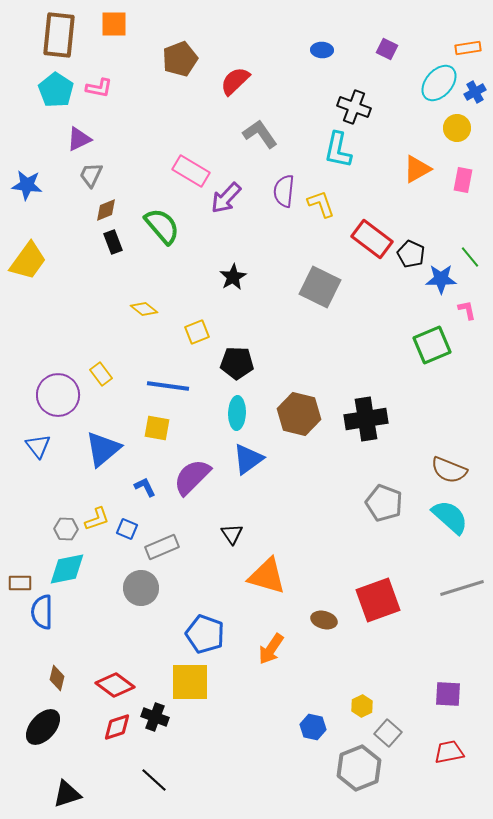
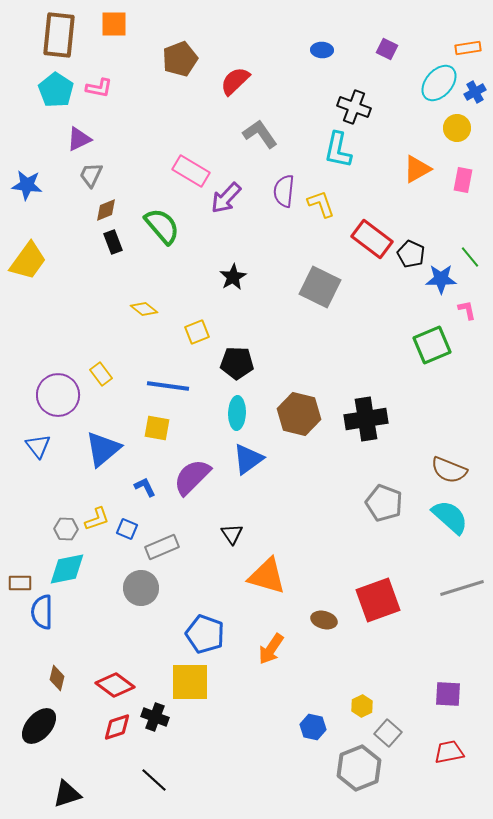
black ellipse at (43, 727): moved 4 px left, 1 px up
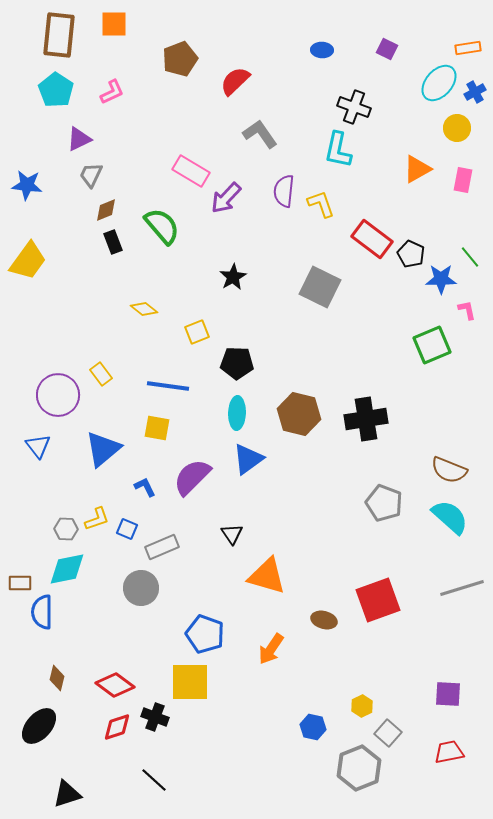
pink L-shape at (99, 88): moved 13 px right, 4 px down; rotated 36 degrees counterclockwise
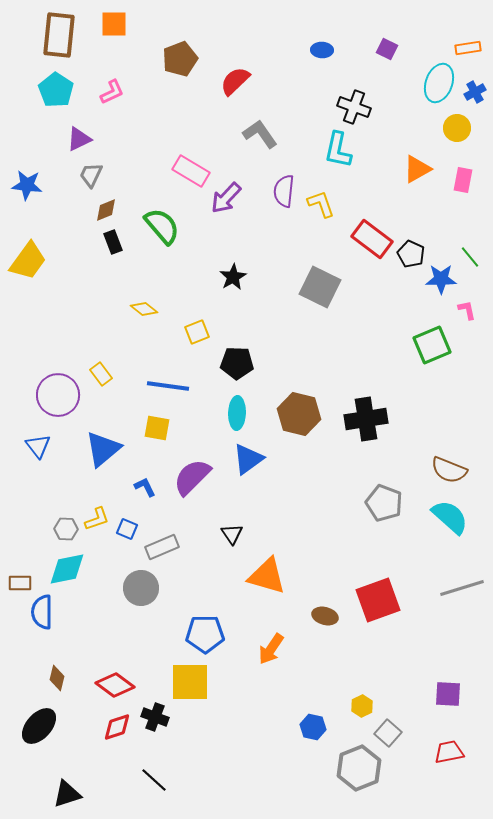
cyan ellipse at (439, 83): rotated 21 degrees counterclockwise
brown ellipse at (324, 620): moved 1 px right, 4 px up
blue pentagon at (205, 634): rotated 21 degrees counterclockwise
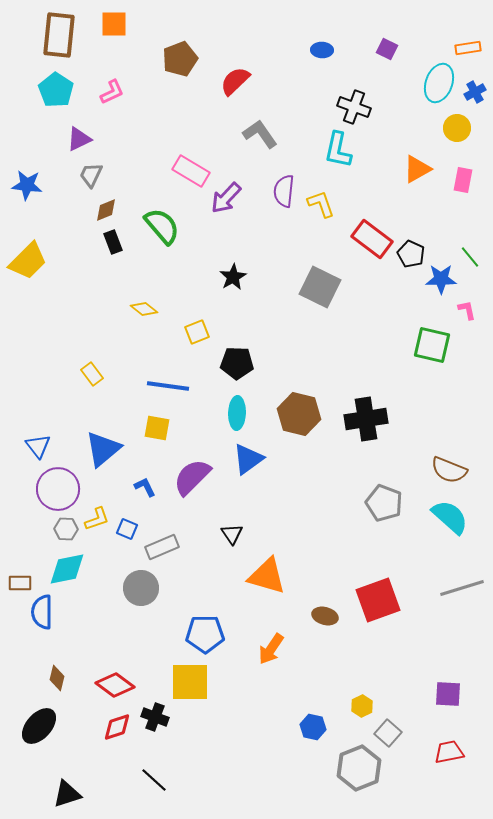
yellow trapezoid at (28, 261): rotated 9 degrees clockwise
green square at (432, 345): rotated 36 degrees clockwise
yellow rectangle at (101, 374): moved 9 px left
purple circle at (58, 395): moved 94 px down
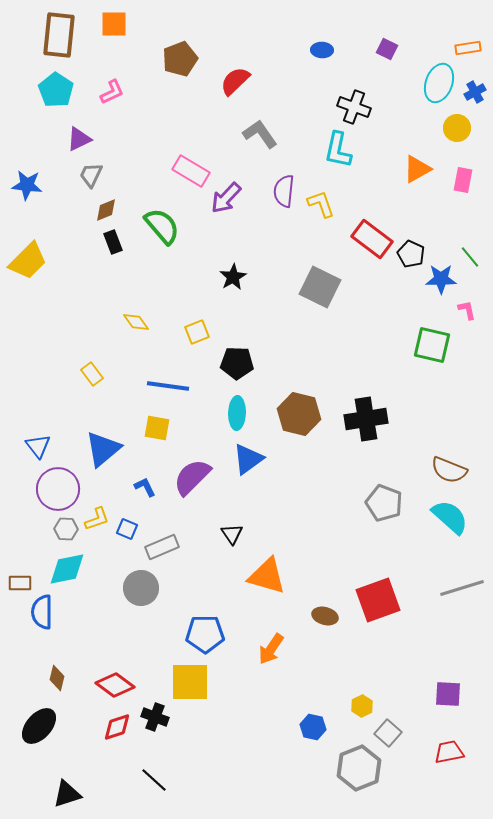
yellow diamond at (144, 309): moved 8 px left, 13 px down; rotated 16 degrees clockwise
